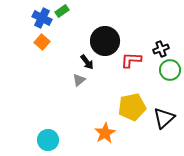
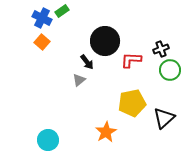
yellow pentagon: moved 4 px up
orange star: moved 1 px right, 1 px up
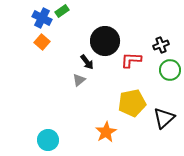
black cross: moved 4 px up
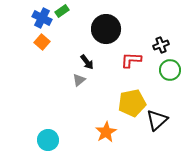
black circle: moved 1 px right, 12 px up
black triangle: moved 7 px left, 2 px down
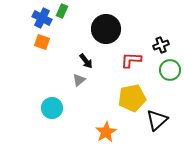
green rectangle: rotated 32 degrees counterclockwise
orange square: rotated 21 degrees counterclockwise
black arrow: moved 1 px left, 1 px up
yellow pentagon: moved 5 px up
cyan circle: moved 4 px right, 32 px up
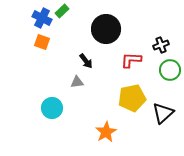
green rectangle: rotated 24 degrees clockwise
gray triangle: moved 2 px left, 2 px down; rotated 32 degrees clockwise
black triangle: moved 6 px right, 7 px up
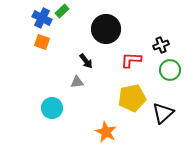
orange star: rotated 15 degrees counterclockwise
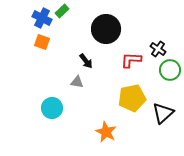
black cross: moved 3 px left, 4 px down; rotated 35 degrees counterclockwise
gray triangle: rotated 16 degrees clockwise
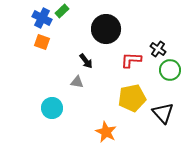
black triangle: rotated 30 degrees counterclockwise
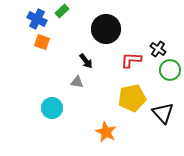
blue cross: moved 5 px left, 1 px down
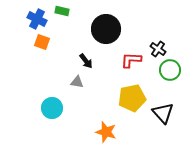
green rectangle: rotated 56 degrees clockwise
orange star: rotated 10 degrees counterclockwise
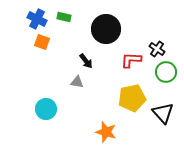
green rectangle: moved 2 px right, 6 px down
black cross: moved 1 px left
green circle: moved 4 px left, 2 px down
cyan circle: moved 6 px left, 1 px down
